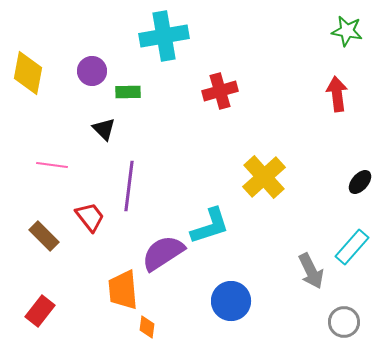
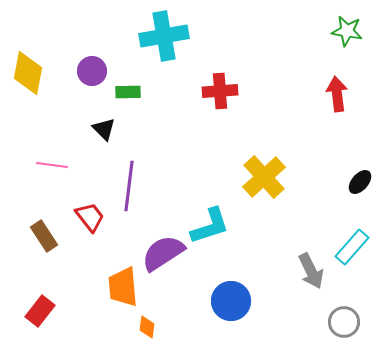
red cross: rotated 12 degrees clockwise
brown rectangle: rotated 12 degrees clockwise
orange trapezoid: moved 3 px up
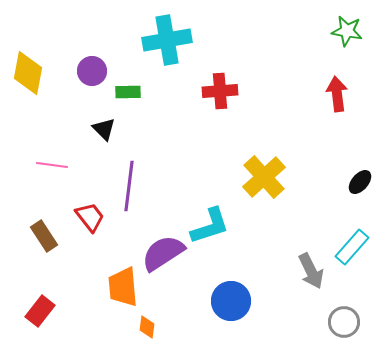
cyan cross: moved 3 px right, 4 px down
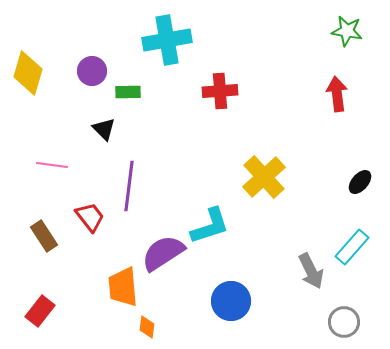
yellow diamond: rotated 6 degrees clockwise
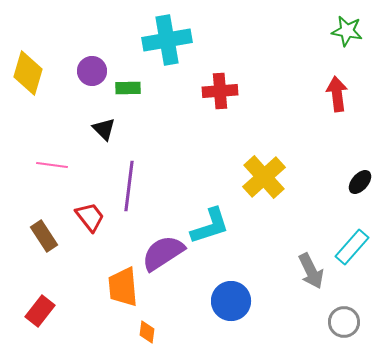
green rectangle: moved 4 px up
orange diamond: moved 5 px down
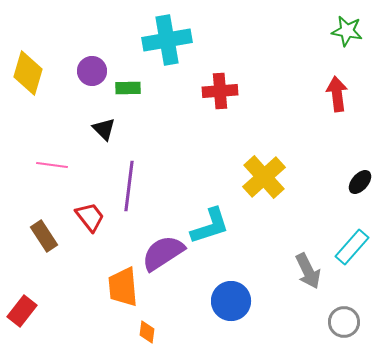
gray arrow: moved 3 px left
red rectangle: moved 18 px left
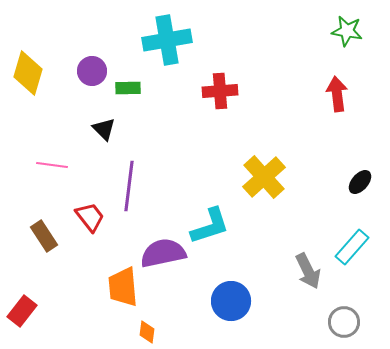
purple semicircle: rotated 21 degrees clockwise
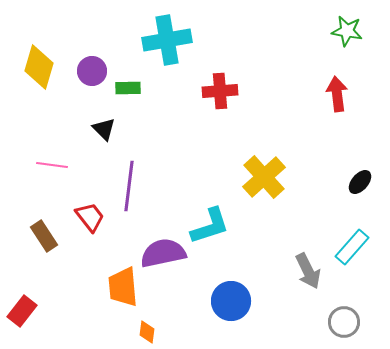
yellow diamond: moved 11 px right, 6 px up
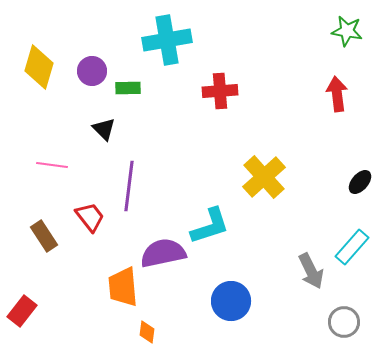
gray arrow: moved 3 px right
